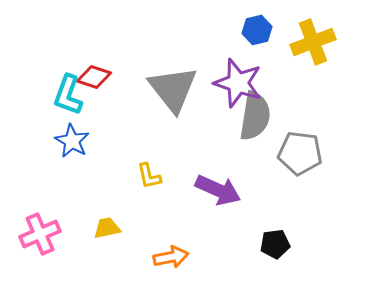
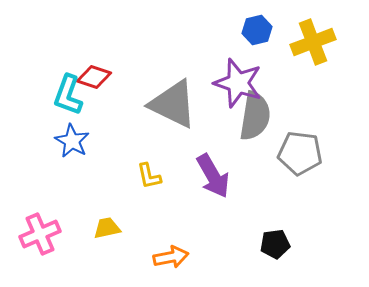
gray triangle: moved 15 px down; rotated 26 degrees counterclockwise
purple arrow: moved 5 px left, 14 px up; rotated 36 degrees clockwise
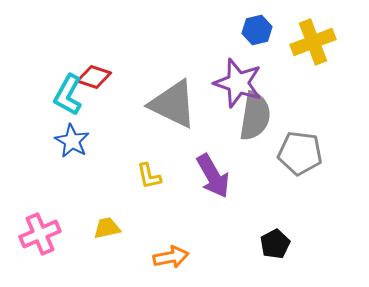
cyan L-shape: rotated 9 degrees clockwise
black pentagon: rotated 20 degrees counterclockwise
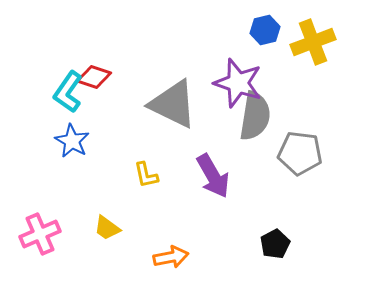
blue hexagon: moved 8 px right
cyan L-shape: moved 3 px up; rotated 6 degrees clockwise
yellow L-shape: moved 3 px left, 1 px up
yellow trapezoid: rotated 132 degrees counterclockwise
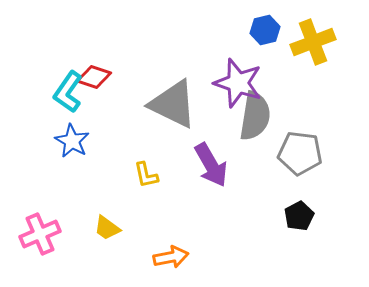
purple arrow: moved 2 px left, 11 px up
black pentagon: moved 24 px right, 28 px up
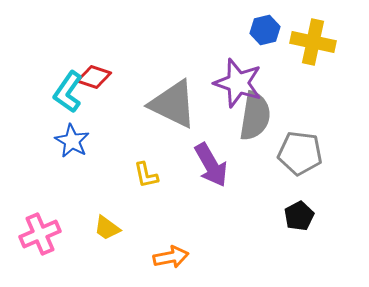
yellow cross: rotated 33 degrees clockwise
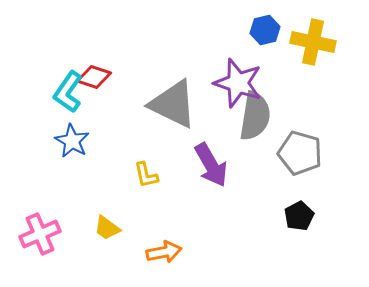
gray pentagon: rotated 9 degrees clockwise
orange arrow: moved 7 px left, 5 px up
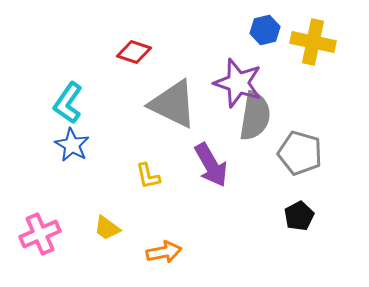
red diamond: moved 40 px right, 25 px up
cyan L-shape: moved 11 px down
blue star: moved 4 px down
yellow L-shape: moved 2 px right, 1 px down
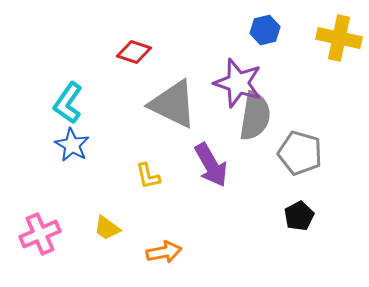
yellow cross: moved 26 px right, 4 px up
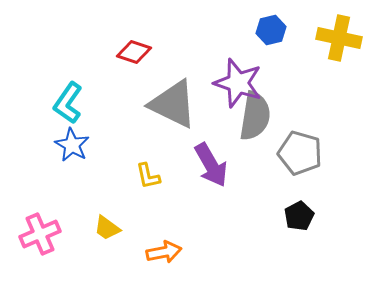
blue hexagon: moved 6 px right
